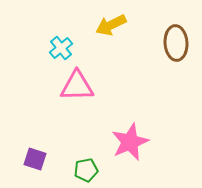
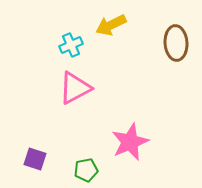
cyan cross: moved 10 px right, 3 px up; rotated 15 degrees clockwise
pink triangle: moved 2 px left, 2 px down; rotated 27 degrees counterclockwise
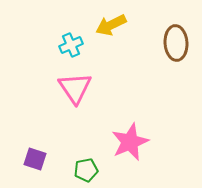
pink triangle: rotated 36 degrees counterclockwise
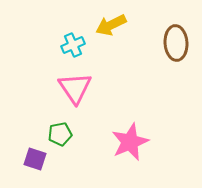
cyan cross: moved 2 px right
green pentagon: moved 26 px left, 36 px up
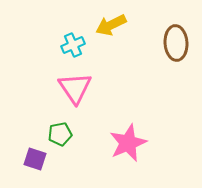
pink star: moved 2 px left, 1 px down
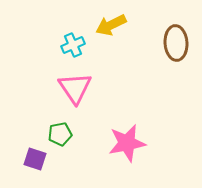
pink star: moved 1 px left; rotated 12 degrees clockwise
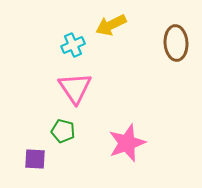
green pentagon: moved 3 px right, 3 px up; rotated 25 degrees clockwise
pink star: rotated 9 degrees counterclockwise
purple square: rotated 15 degrees counterclockwise
